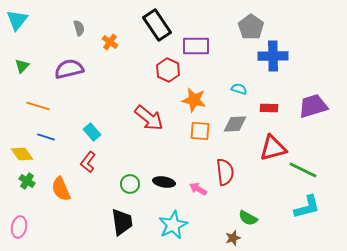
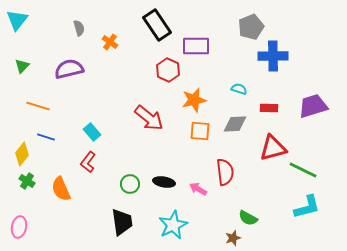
gray pentagon: rotated 15 degrees clockwise
orange star: rotated 25 degrees counterclockwise
yellow diamond: rotated 75 degrees clockwise
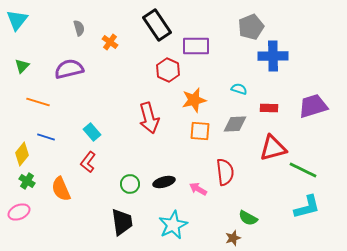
orange line: moved 4 px up
red arrow: rotated 36 degrees clockwise
black ellipse: rotated 25 degrees counterclockwise
pink ellipse: moved 15 px up; rotated 55 degrees clockwise
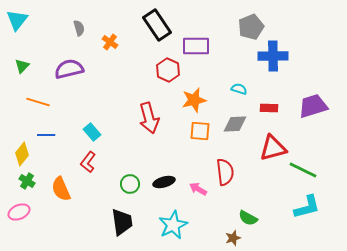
blue line: moved 2 px up; rotated 18 degrees counterclockwise
